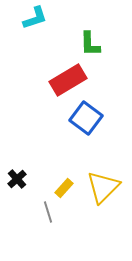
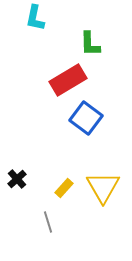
cyan L-shape: rotated 120 degrees clockwise
yellow triangle: rotated 15 degrees counterclockwise
gray line: moved 10 px down
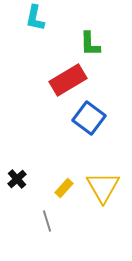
blue square: moved 3 px right
gray line: moved 1 px left, 1 px up
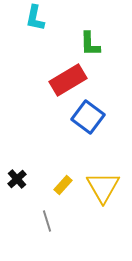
blue square: moved 1 px left, 1 px up
yellow rectangle: moved 1 px left, 3 px up
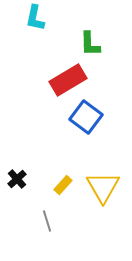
blue square: moved 2 px left
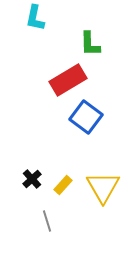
black cross: moved 15 px right
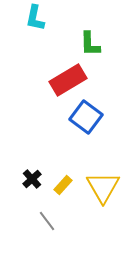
gray line: rotated 20 degrees counterclockwise
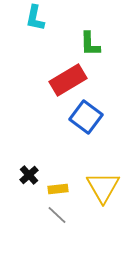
black cross: moved 3 px left, 4 px up
yellow rectangle: moved 5 px left, 4 px down; rotated 42 degrees clockwise
gray line: moved 10 px right, 6 px up; rotated 10 degrees counterclockwise
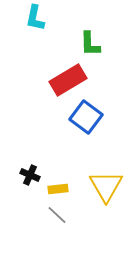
black cross: moved 1 px right; rotated 24 degrees counterclockwise
yellow triangle: moved 3 px right, 1 px up
